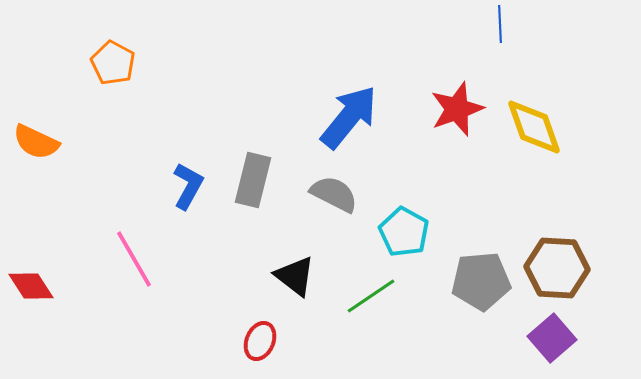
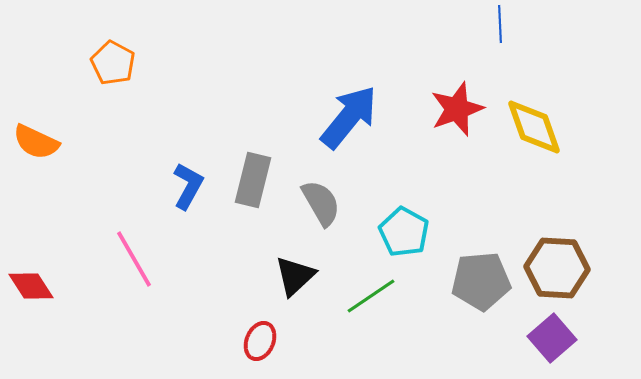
gray semicircle: moved 13 px left, 9 px down; rotated 33 degrees clockwise
black triangle: rotated 39 degrees clockwise
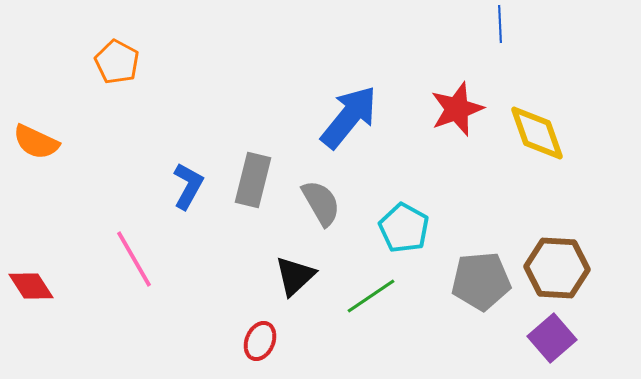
orange pentagon: moved 4 px right, 1 px up
yellow diamond: moved 3 px right, 6 px down
cyan pentagon: moved 4 px up
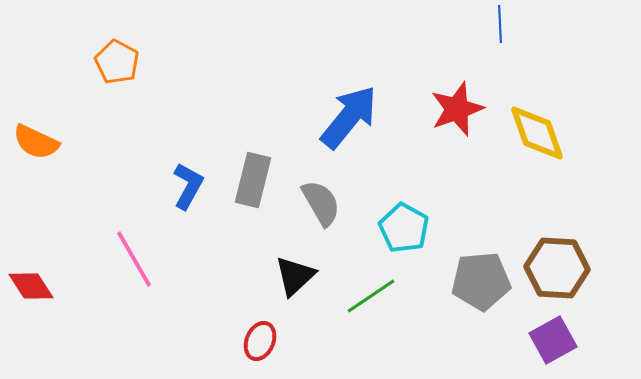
purple square: moved 1 px right, 2 px down; rotated 12 degrees clockwise
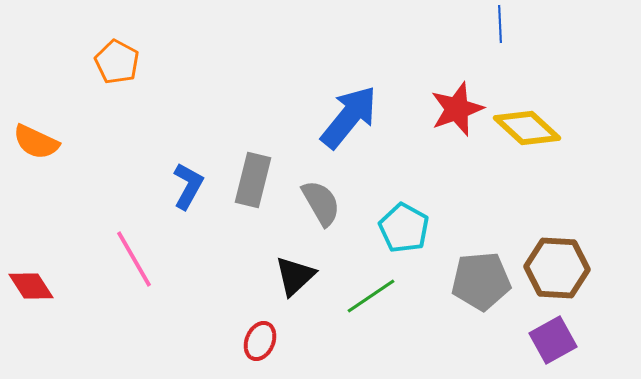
yellow diamond: moved 10 px left, 5 px up; rotated 28 degrees counterclockwise
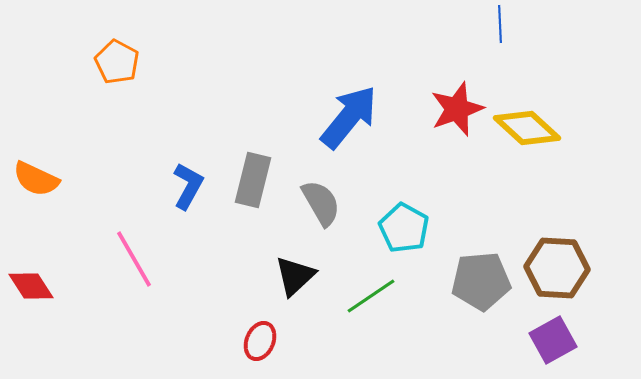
orange semicircle: moved 37 px down
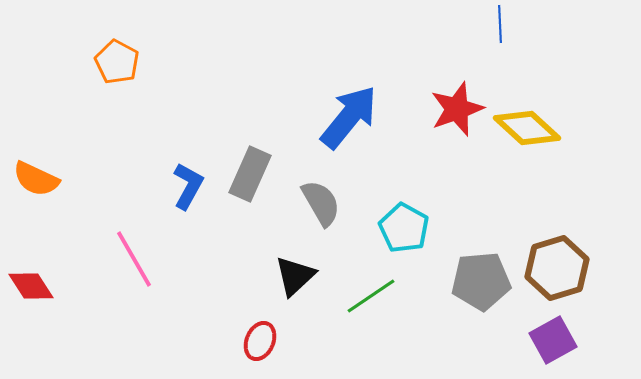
gray rectangle: moved 3 px left, 6 px up; rotated 10 degrees clockwise
brown hexagon: rotated 20 degrees counterclockwise
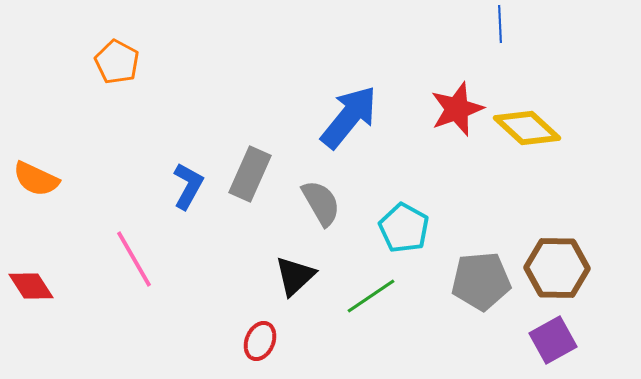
brown hexagon: rotated 18 degrees clockwise
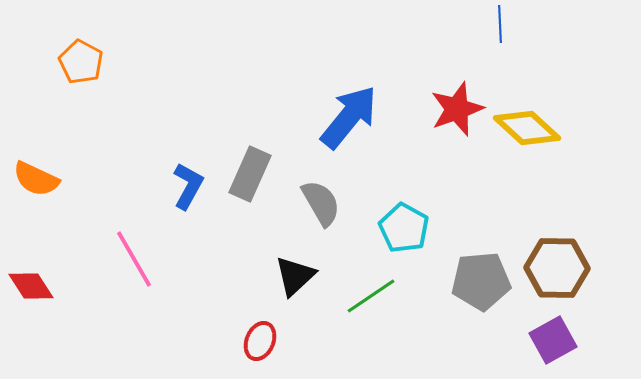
orange pentagon: moved 36 px left
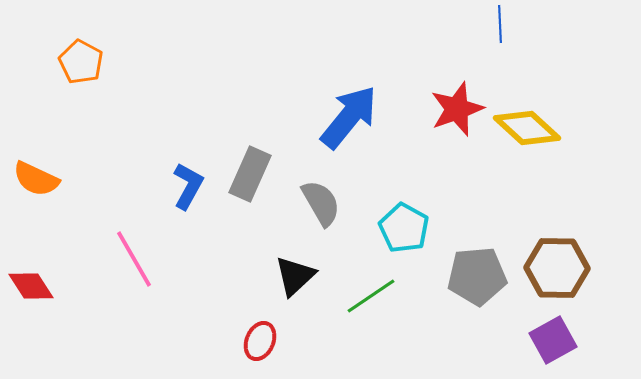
gray pentagon: moved 4 px left, 5 px up
